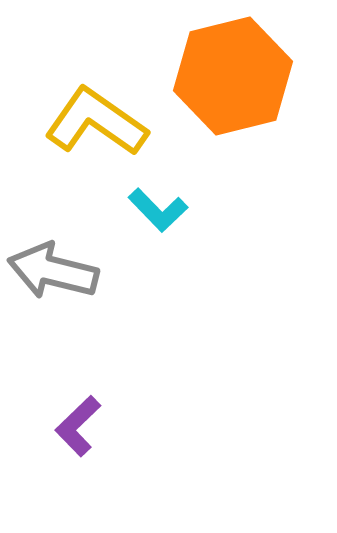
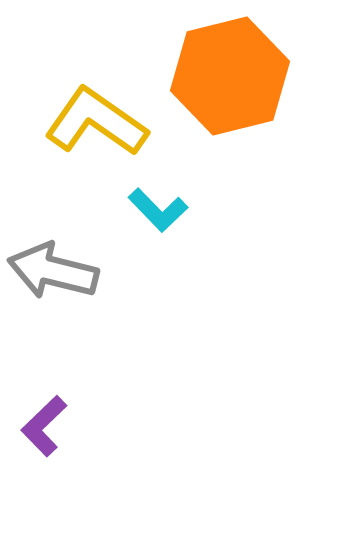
orange hexagon: moved 3 px left
purple L-shape: moved 34 px left
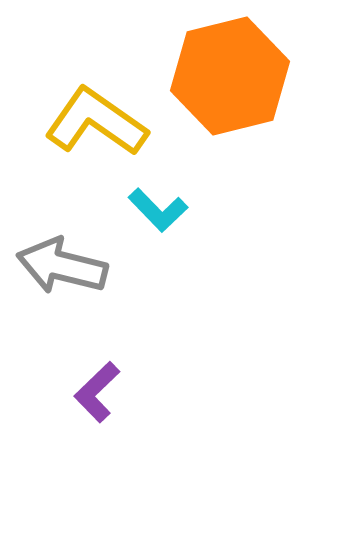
gray arrow: moved 9 px right, 5 px up
purple L-shape: moved 53 px right, 34 px up
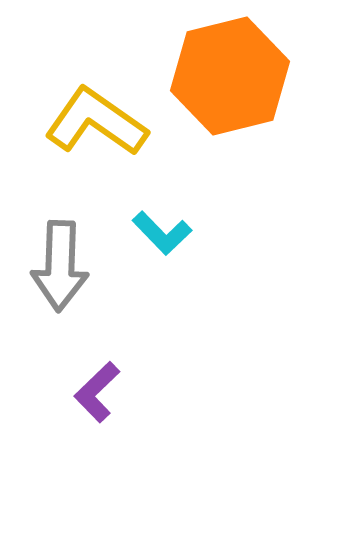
cyan L-shape: moved 4 px right, 23 px down
gray arrow: moved 2 px left; rotated 102 degrees counterclockwise
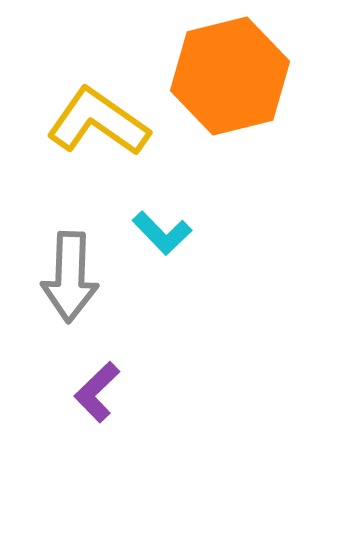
yellow L-shape: moved 2 px right
gray arrow: moved 10 px right, 11 px down
